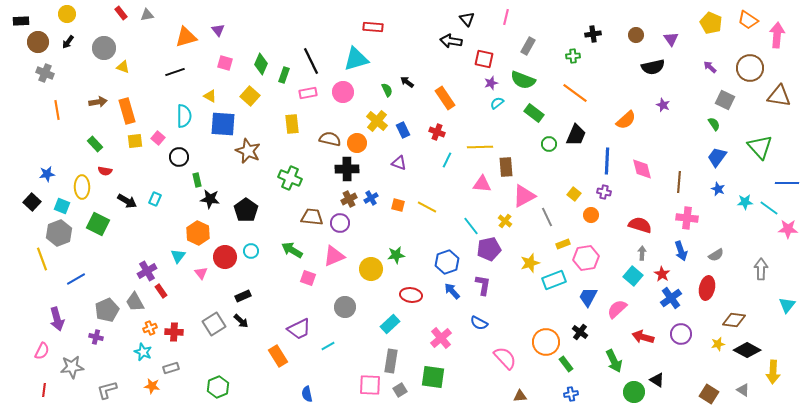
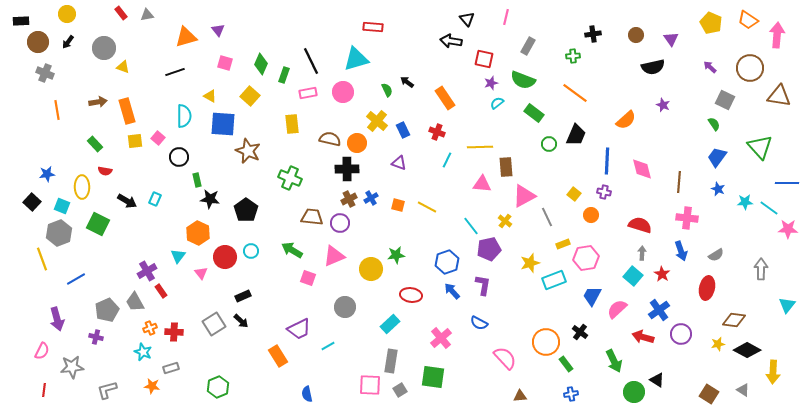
blue trapezoid at (588, 297): moved 4 px right, 1 px up
blue cross at (671, 298): moved 12 px left, 12 px down
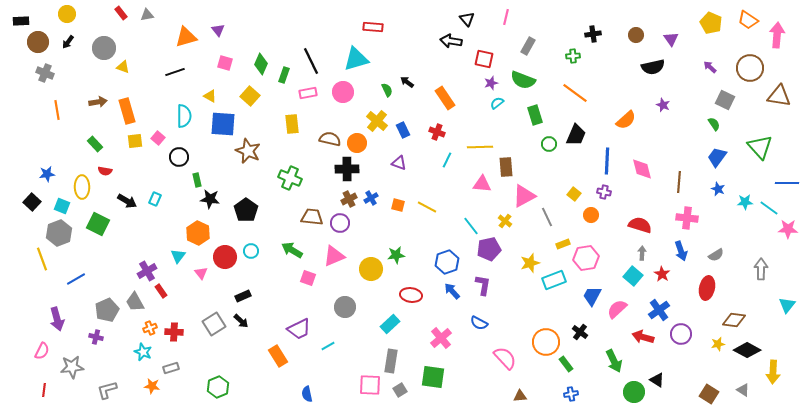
green rectangle at (534, 113): moved 1 px right, 2 px down; rotated 36 degrees clockwise
